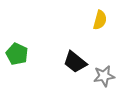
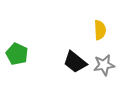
yellow semicircle: moved 10 px down; rotated 18 degrees counterclockwise
gray star: moved 11 px up
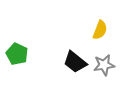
yellow semicircle: rotated 24 degrees clockwise
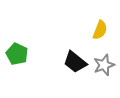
gray star: rotated 10 degrees counterclockwise
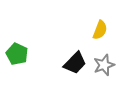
black trapezoid: moved 1 px down; rotated 85 degrees counterclockwise
